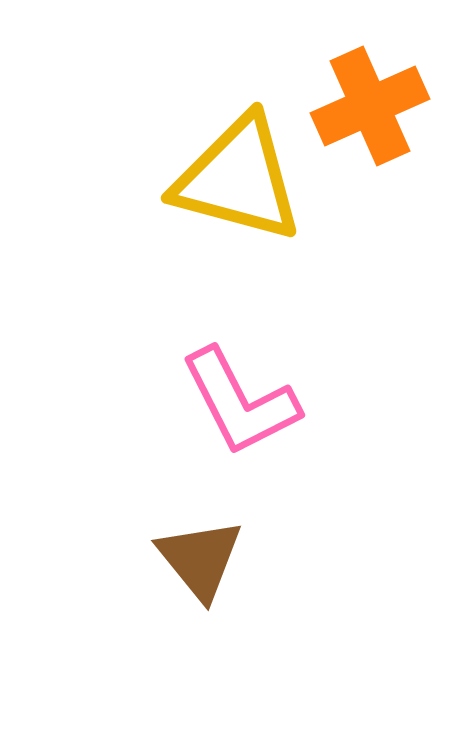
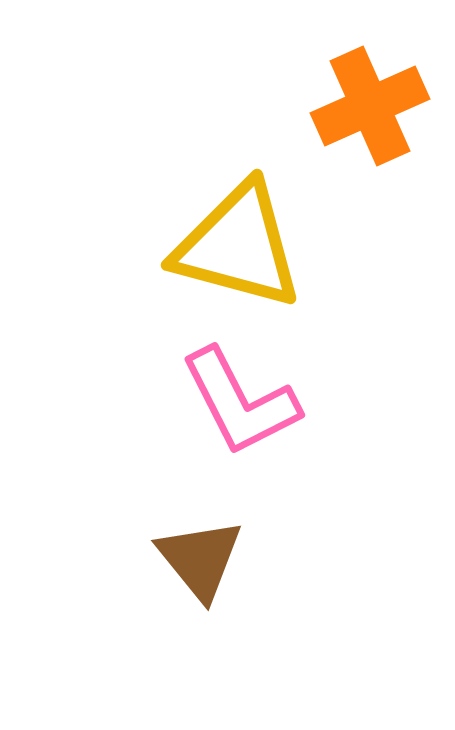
yellow triangle: moved 67 px down
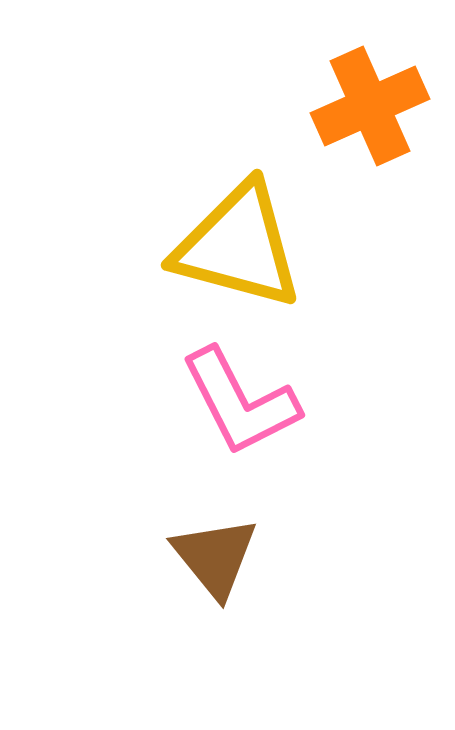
brown triangle: moved 15 px right, 2 px up
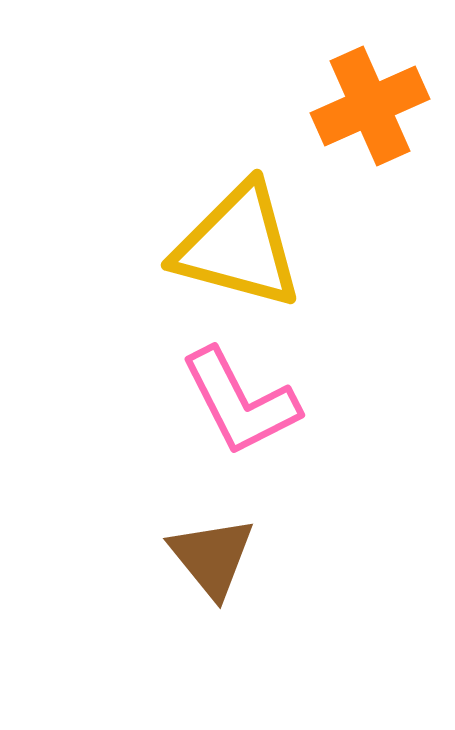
brown triangle: moved 3 px left
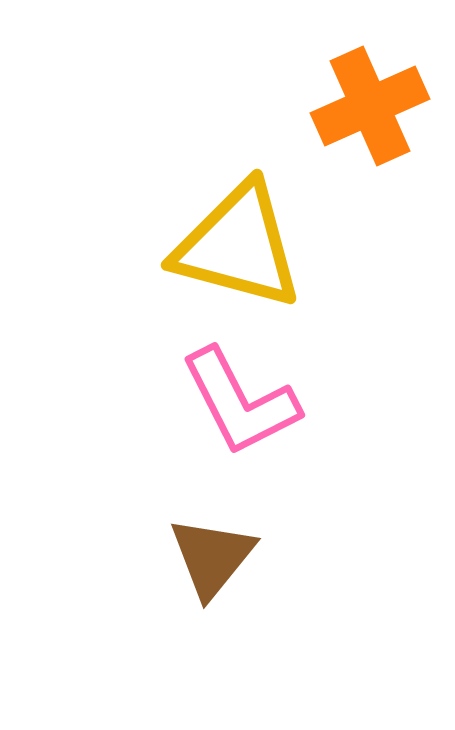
brown triangle: rotated 18 degrees clockwise
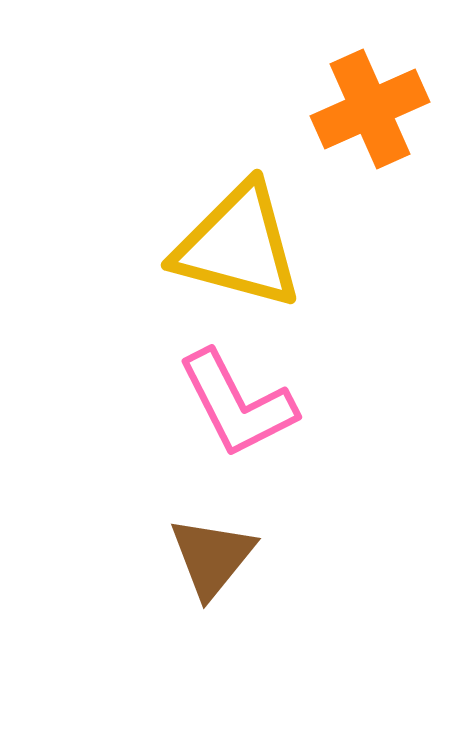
orange cross: moved 3 px down
pink L-shape: moved 3 px left, 2 px down
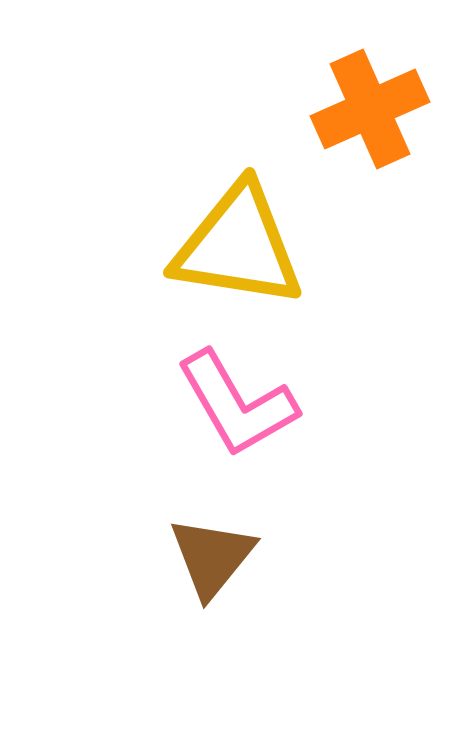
yellow triangle: rotated 6 degrees counterclockwise
pink L-shape: rotated 3 degrees counterclockwise
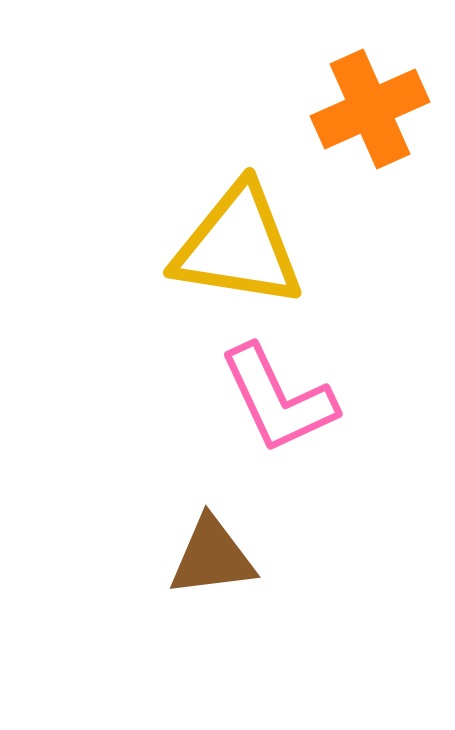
pink L-shape: moved 41 px right, 5 px up; rotated 5 degrees clockwise
brown triangle: rotated 44 degrees clockwise
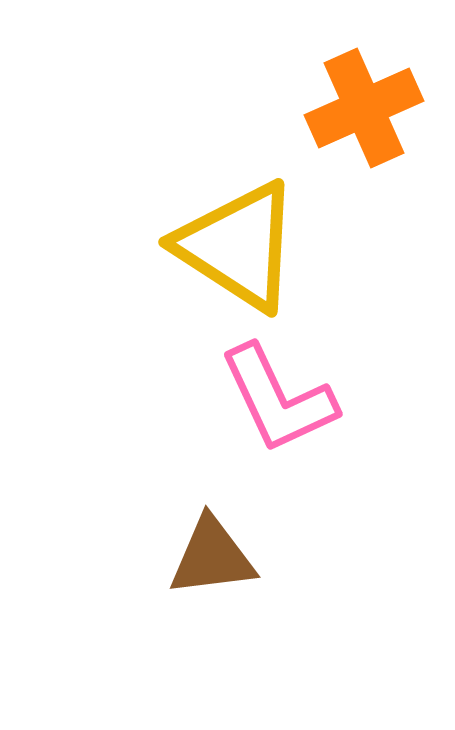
orange cross: moved 6 px left, 1 px up
yellow triangle: rotated 24 degrees clockwise
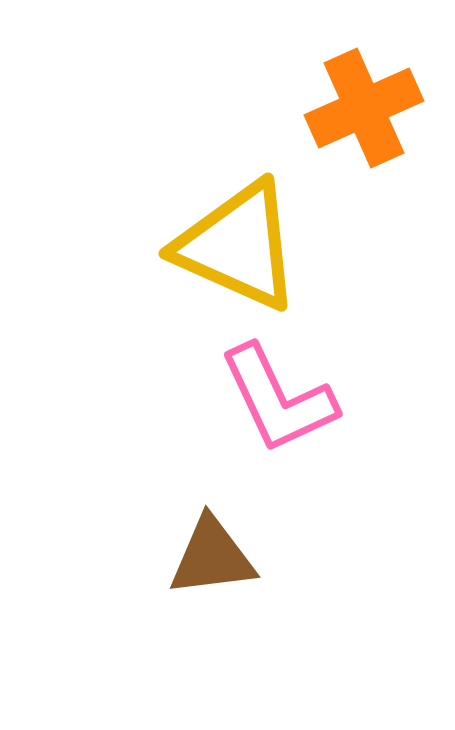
yellow triangle: rotated 9 degrees counterclockwise
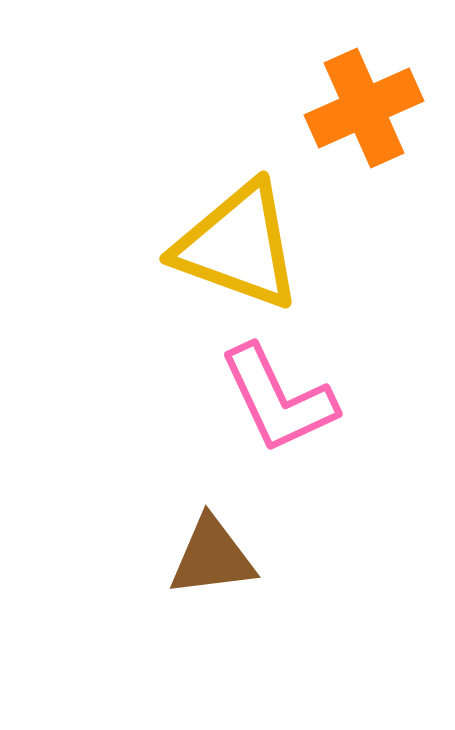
yellow triangle: rotated 4 degrees counterclockwise
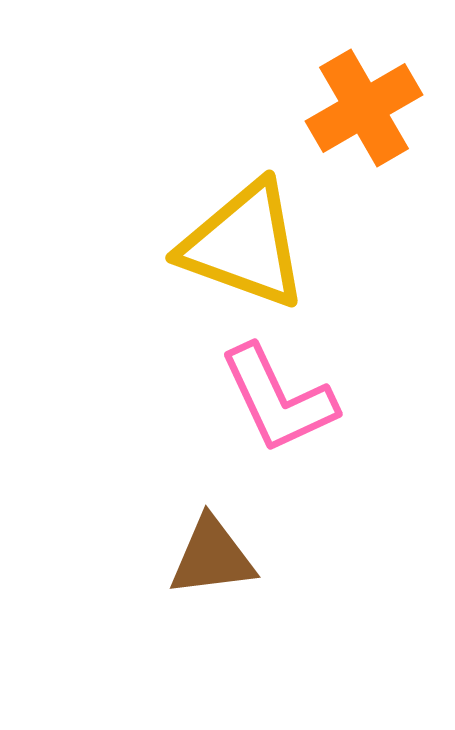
orange cross: rotated 6 degrees counterclockwise
yellow triangle: moved 6 px right, 1 px up
